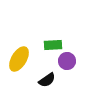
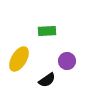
green rectangle: moved 6 px left, 14 px up
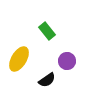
green rectangle: rotated 54 degrees clockwise
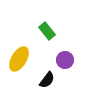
purple circle: moved 2 px left, 1 px up
black semicircle: rotated 18 degrees counterclockwise
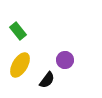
green rectangle: moved 29 px left
yellow ellipse: moved 1 px right, 6 px down
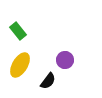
black semicircle: moved 1 px right, 1 px down
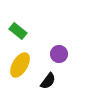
green rectangle: rotated 12 degrees counterclockwise
purple circle: moved 6 px left, 6 px up
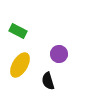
green rectangle: rotated 12 degrees counterclockwise
black semicircle: rotated 126 degrees clockwise
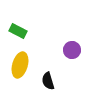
purple circle: moved 13 px right, 4 px up
yellow ellipse: rotated 15 degrees counterclockwise
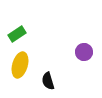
green rectangle: moved 1 px left, 3 px down; rotated 60 degrees counterclockwise
purple circle: moved 12 px right, 2 px down
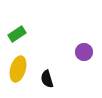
yellow ellipse: moved 2 px left, 4 px down
black semicircle: moved 1 px left, 2 px up
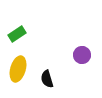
purple circle: moved 2 px left, 3 px down
